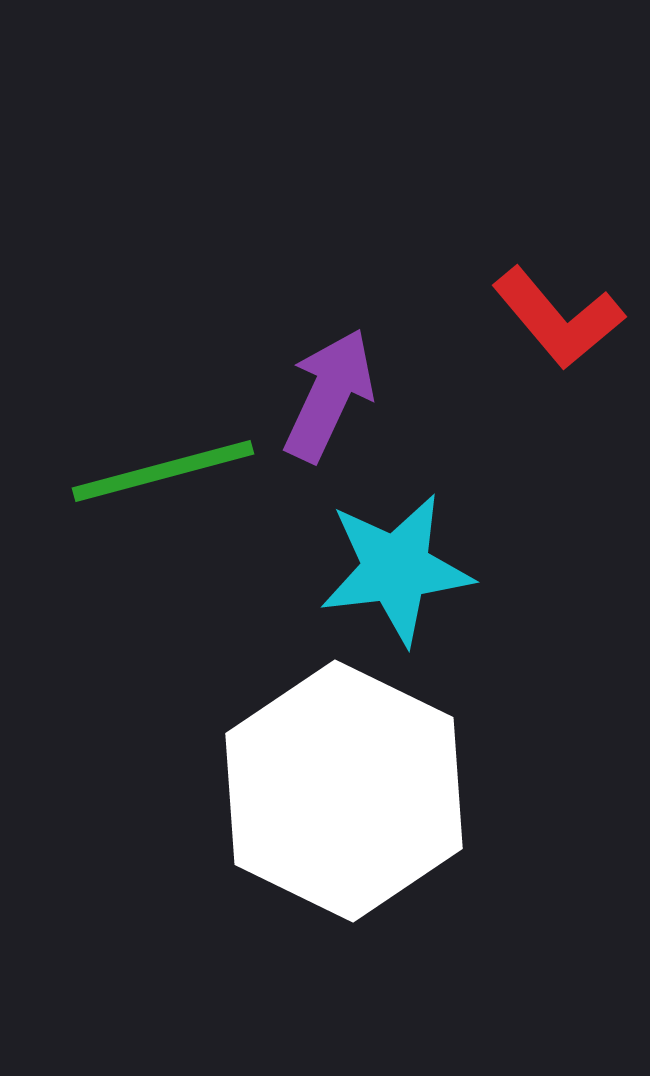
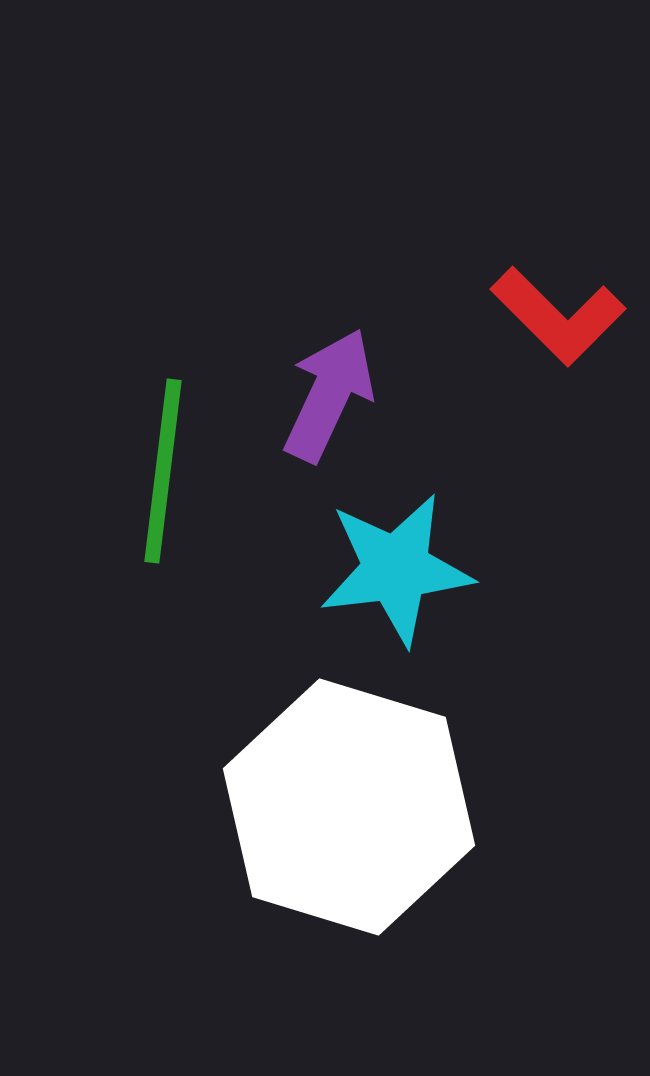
red L-shape: moved 2 px up; rotated 5 degrees counterclockwise
green line: rotated 68 degrees counterclockwise
white hexagon: moved 5 px right, 16 px down; rotated 9 degrees counterclockwise
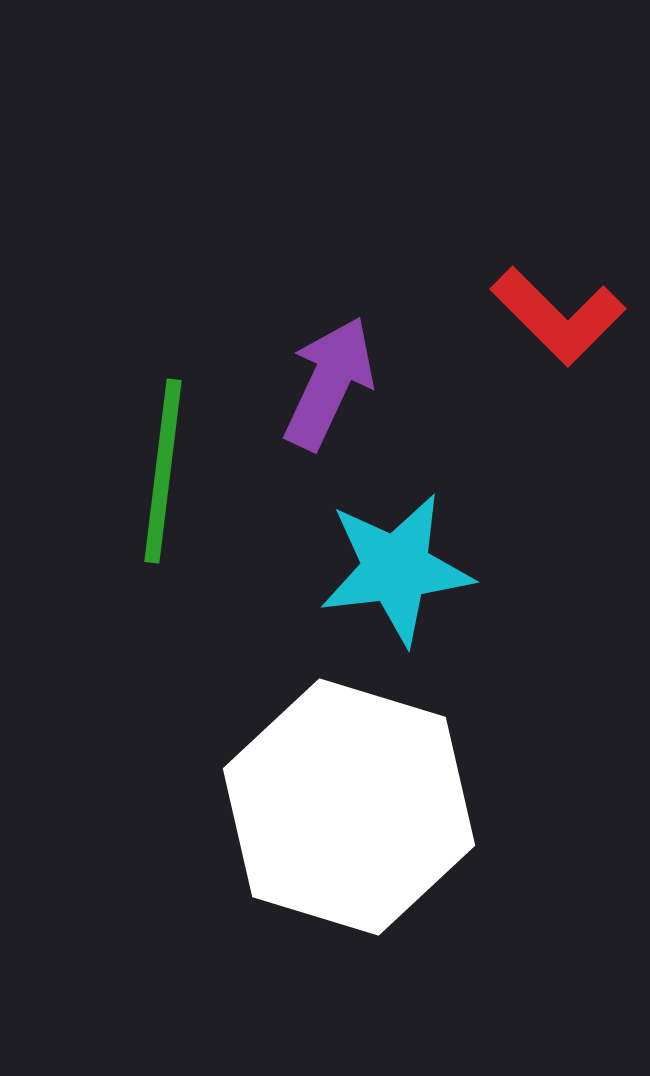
purple arrow: moved 12 px up
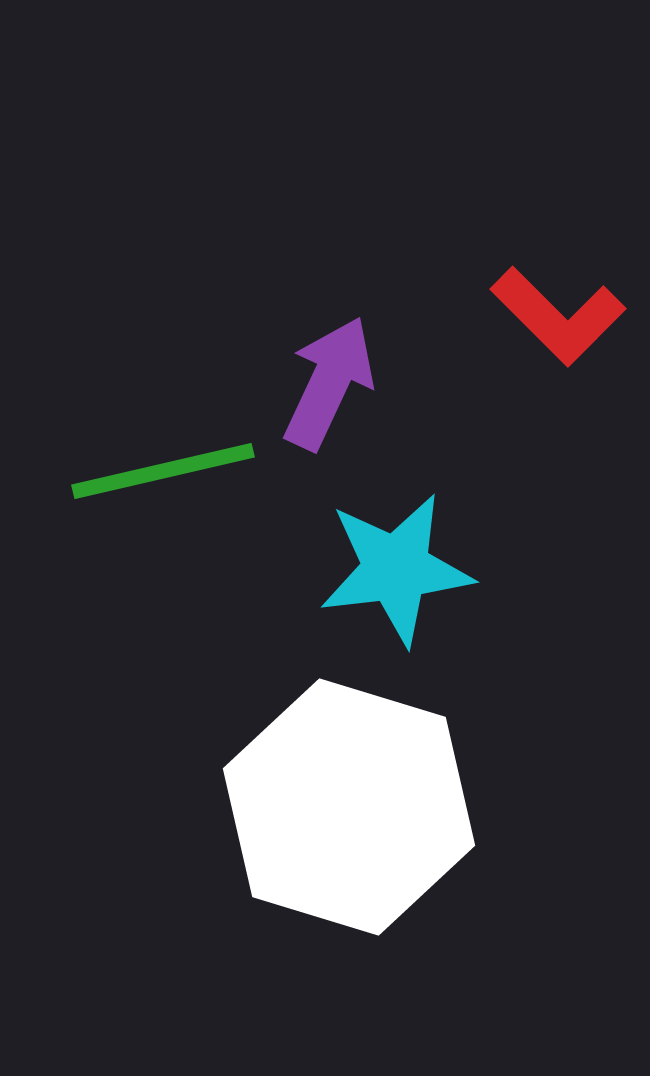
green line: rotated 70 degrees clockwise
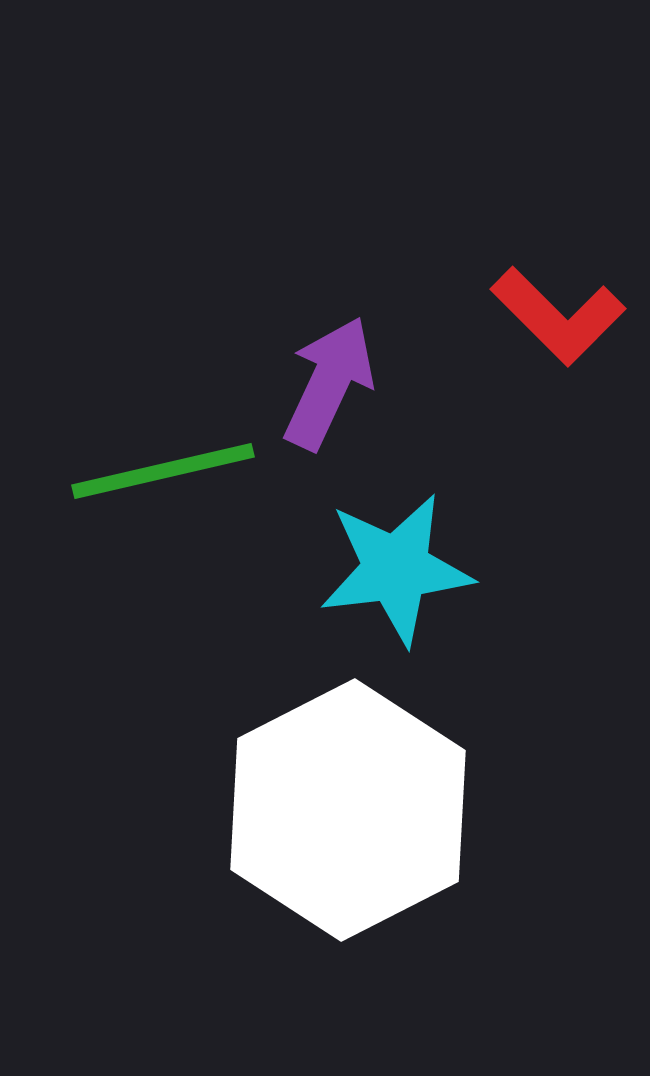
white hexagon: moved 1 px left, 3 px down; rotated 16 degrees clockwise
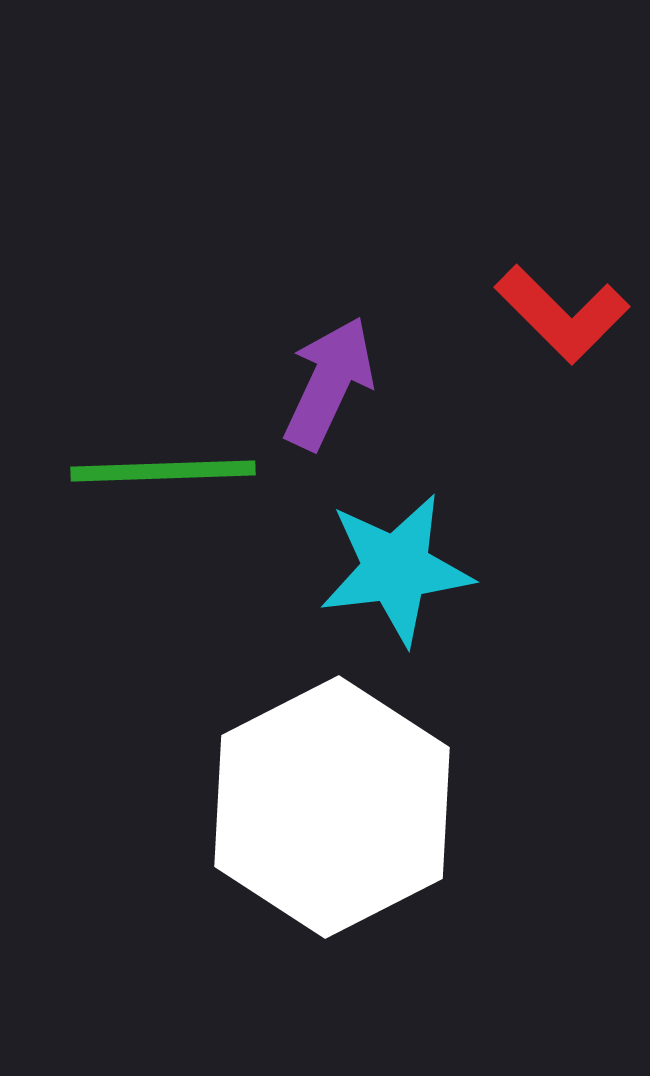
red L-shape: moved 4 px right, 2 px up
green line: rotated 11 degrees clockwise
white hexagon: moved 16 px left, 3 px up
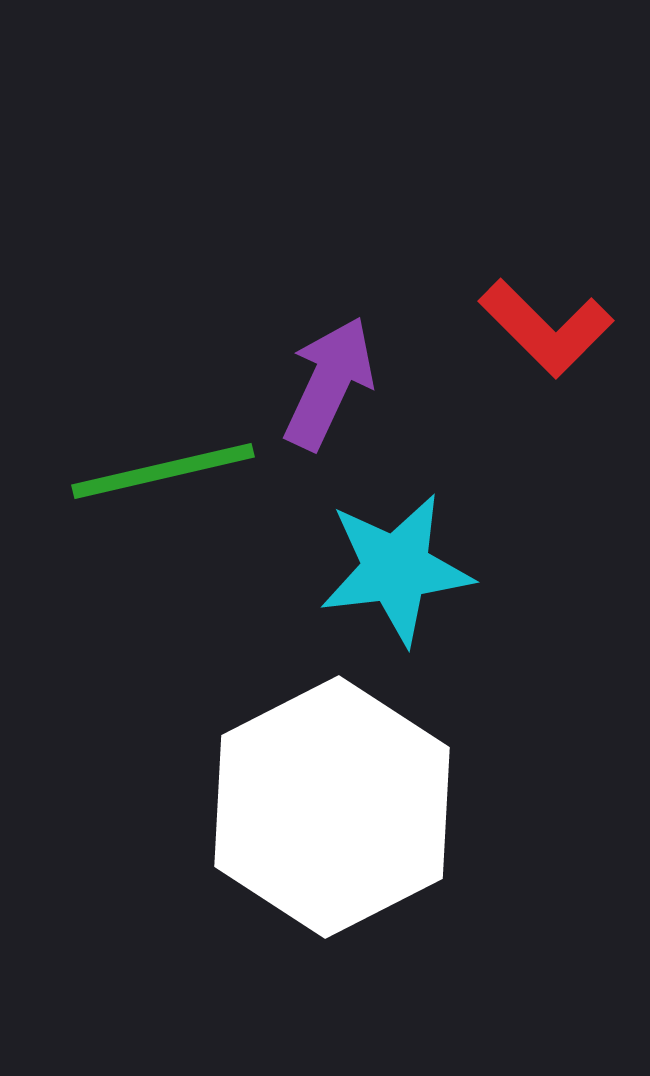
red L-shape: moved 16 px left, 14 px down
green line: rotated 11 degrees counterclockwise
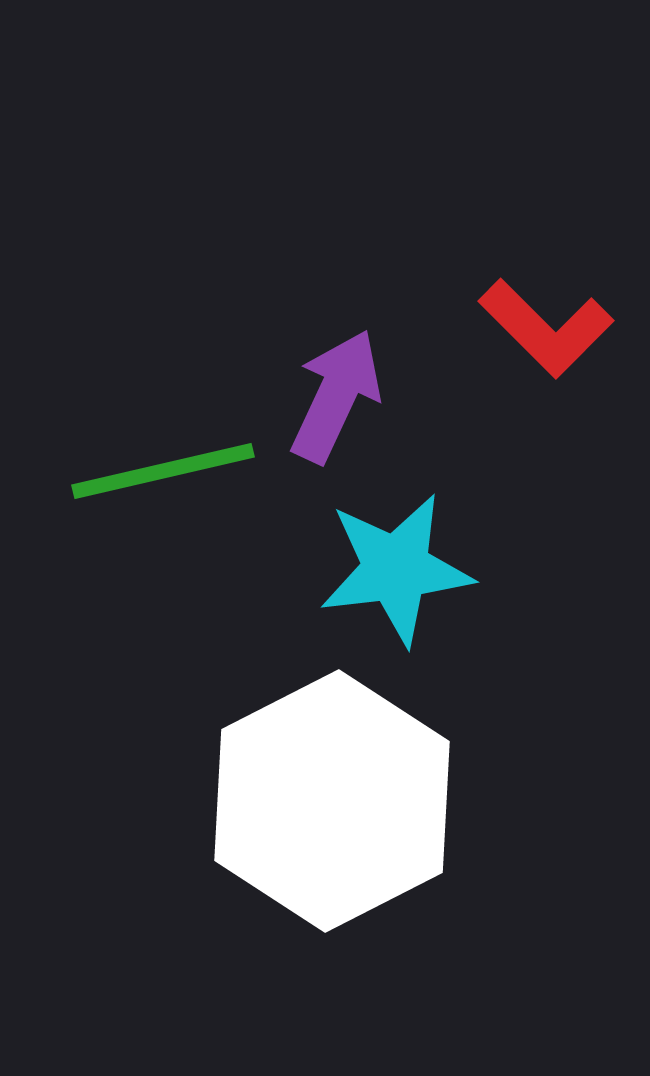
purple arrow: moved 7 px right, 13 px down
white hexagon: moved 6 px up
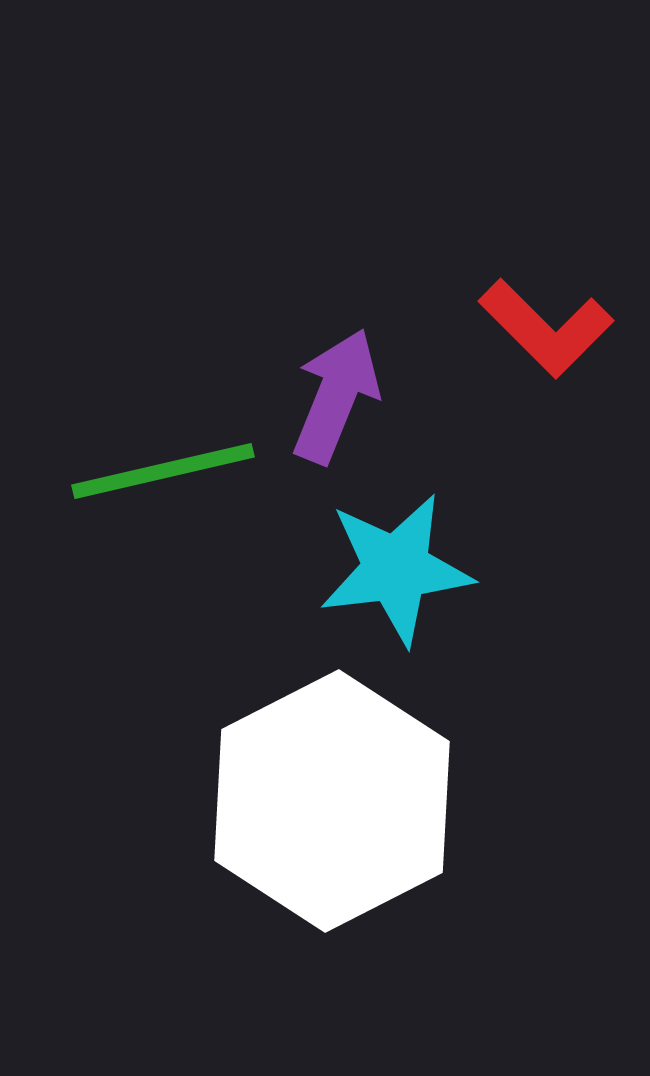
purple arrow: rotated 3 degrees counterclockwise
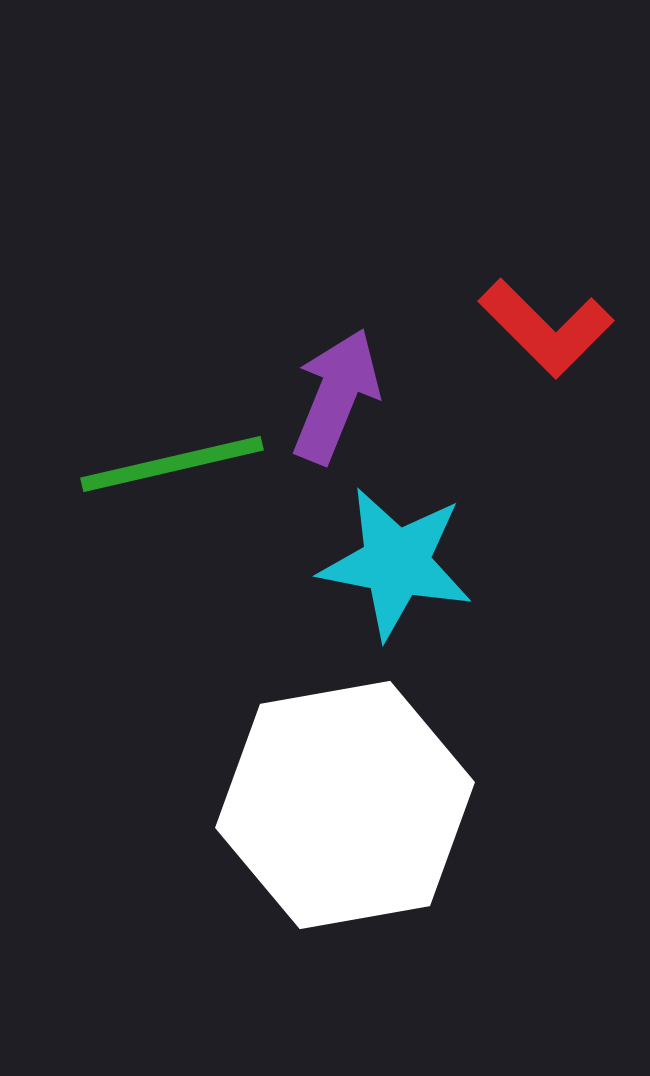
green line: moved 9 px right, 7 px up
cyan star: moved 6 px up; rotated 18 degrees clockwise
white hexagon: moved 13 px right, 4 px down; rotated 17 degrees clockwise
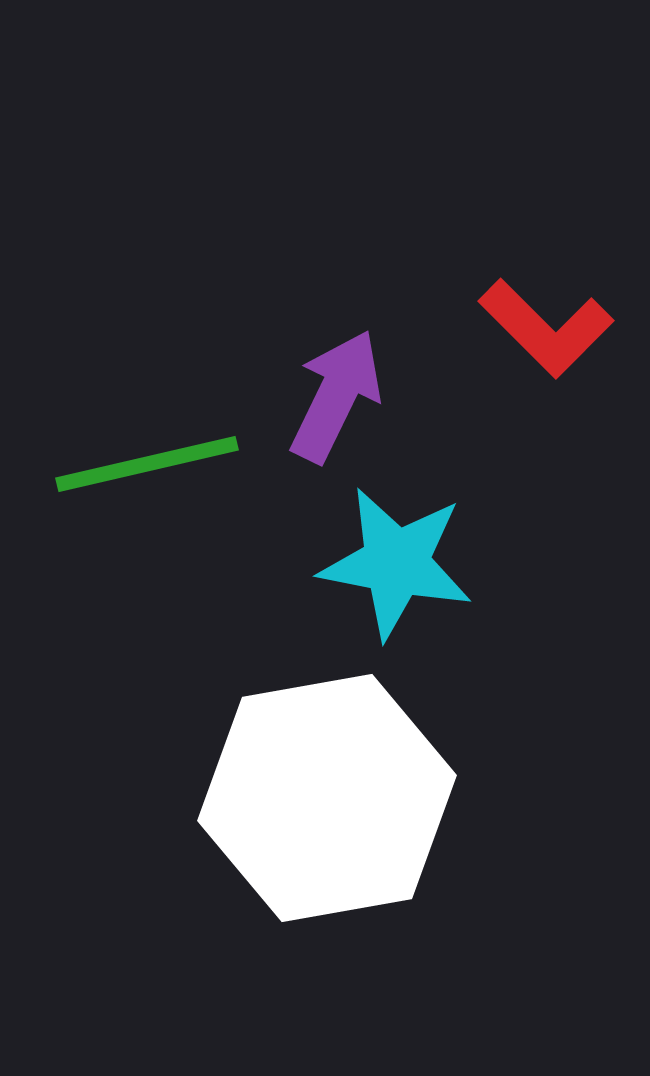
purple arrow: rotated 4 degrees clockwise
green line: moved 25 px left
white hexagon: moved 18 px left, 7 px up
